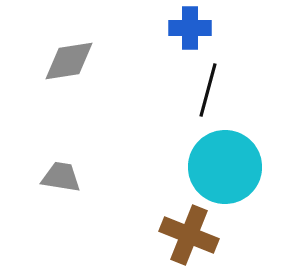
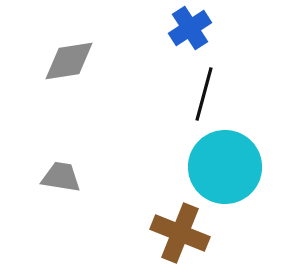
blue cross: rotated 33 degrees counterclockwise
black line: moved 4 px left, 4 px down
brown cross: moved 9 px left, 2 px up
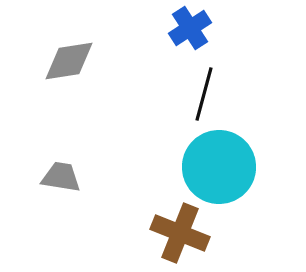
cyan circle: moved 6 px left
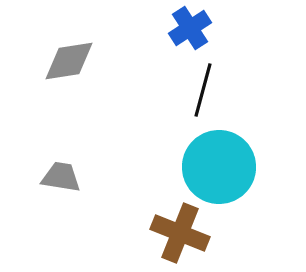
black line: moved 1 px left, 4 px up
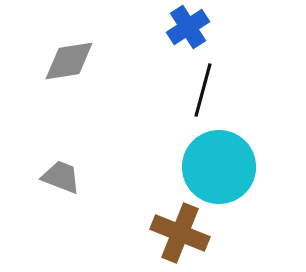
blue cross: moved 2 px left, 1 px up
gray trapezoid: rotated 12 degrees clockwise
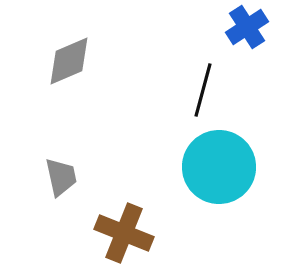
blue cross: moved 59 px right
gray diamond: rotated 14 degrees counterclockwise
gray trapezoid: rotated 57 degrees clockwise
brown cross: moved 56 px left
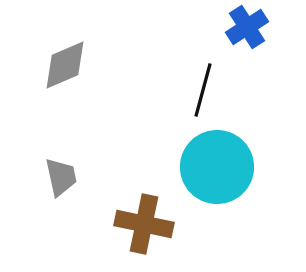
gray diamond: moved 4 px left, 4 px down
cyan circle: moved 2 px left
brown cross: moved 20 px right, 9 px up; rotated 10 degrees counterclockwise
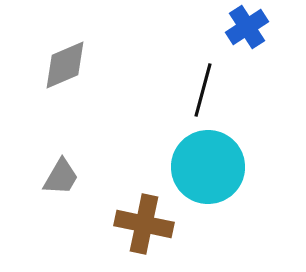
cyan circle: moved 9 px left
gray trapezoid: rotated 42 degrees clockwise
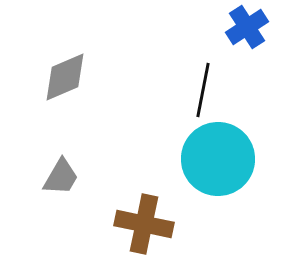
gray diamond: moved 12 px down
black line: rotated 4 degrees counterclockwise
cyan circle: moved 10 px right, 8 px up
